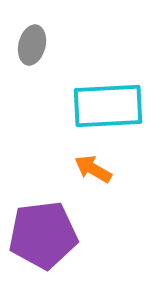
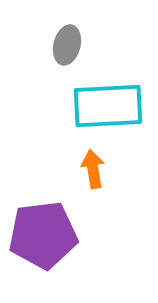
gray ellipse: moved 35 px right
orange arrow: rotated 51 degrees clockwise
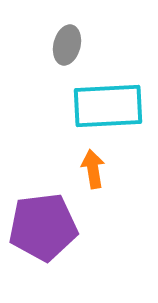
purple pentagon: moved 8 px up
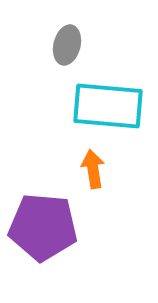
cyan rectangle: rotated 8 degrees clockwise
purple pentagon: rotated 12 degrees clockwise
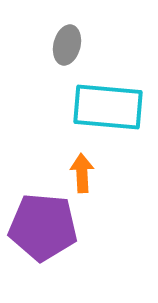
cyan rectangle: moved 1 px down
orange arrow: moved 11 px left, 4 px down; rotated 6 degrees clockwise
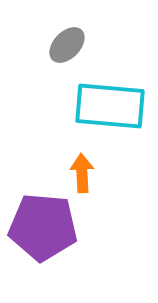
gray ellipse: rotated 30 degrees clockwise
cyan rectangle: moved 2 px right, 1 px up
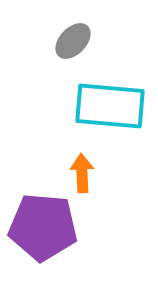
gray ellipse: moved 6 px right, 4 px up
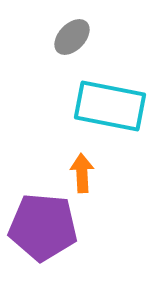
gray ellipse: moved 1 px left, 4 px up
cyan rectangle: rotated 6 degrees clockwise
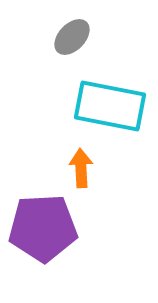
orange arrow: moved 1 px left, 5 px up
purple pentagon: moved 1 px down; rotated 8 degrees counterclockwise
